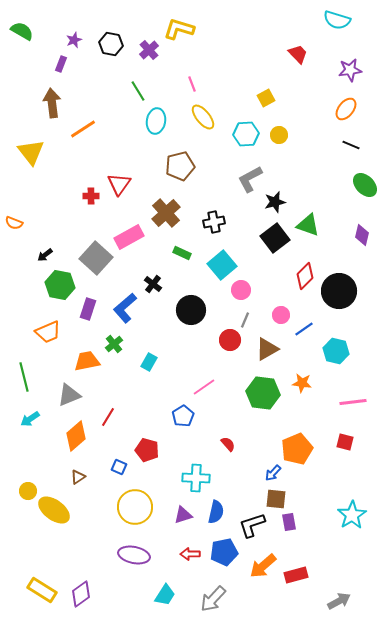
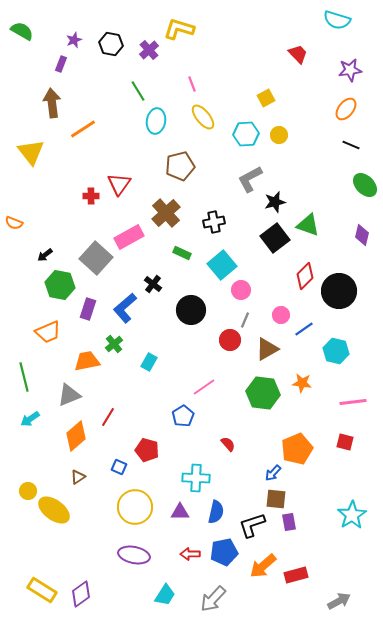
purple triangle at (183, 515): moved 3 px left, 3 px up; rotated 18 degrees clockwise
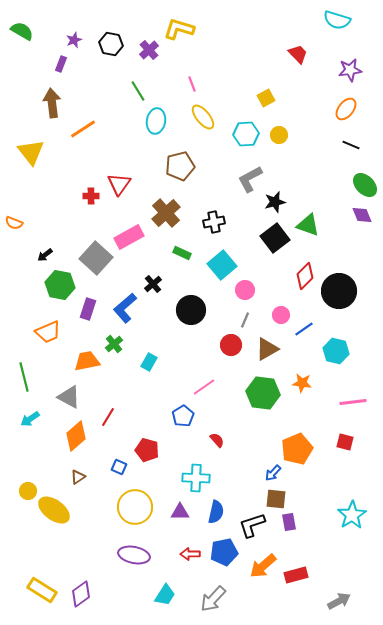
purple diamond at (362, 235): moved 20 px up; rotated 35 degrees counterclockwise
black cross at (153, 284): rotated 12 degrees clockwise
pink circle at (241, 290): moved 4 px right
red circle at (230, 340): moved 1 px right, 5 px down
gray triangle at (69, 395): moved 2 px down; rotated 50 degrees clockwise
red semicircle at (228, 444): moved 11 px left, 4 px up
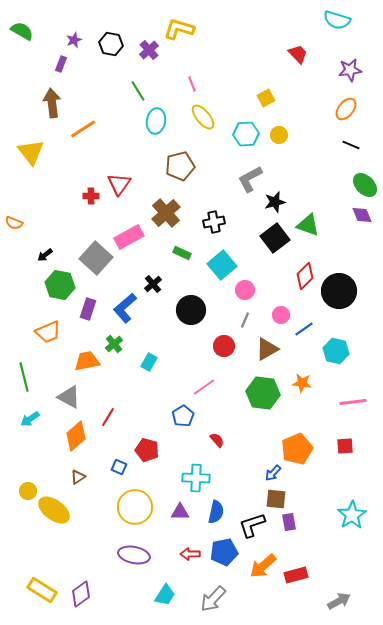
red circle at (231, 345): moved 7 px left, 1 px down
red square at (345, 442): moved 4 px down; rotated 18 degrees counterclockwise
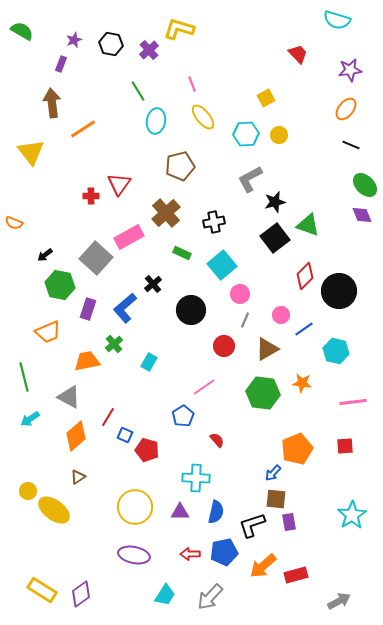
pink circle at (245, 290): moved 5 px left, 4 px down
blue square at (119, 467): moved 6 px right, 32 px up
gray arrow at (213, 599): moved 3 px left, 2 px up
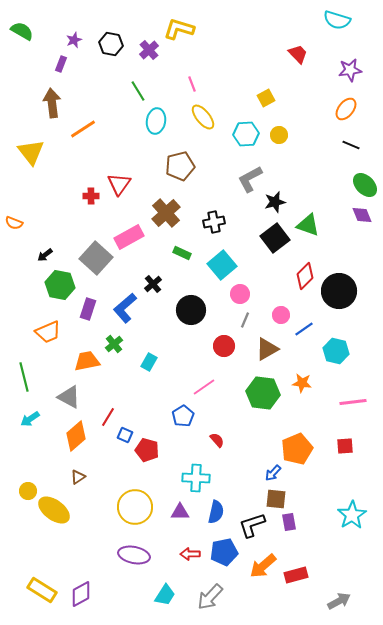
purple diamond at (81, 594): rotated 8 degrees clockwise
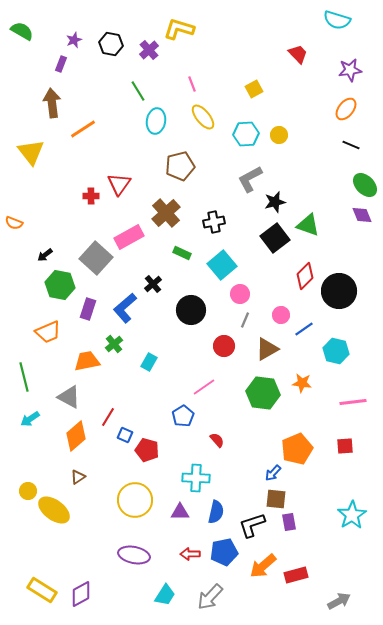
yellow square at (266, 98): moved 12 px left, 9 px up
yellow circle at (135, 507): moved 7 px up
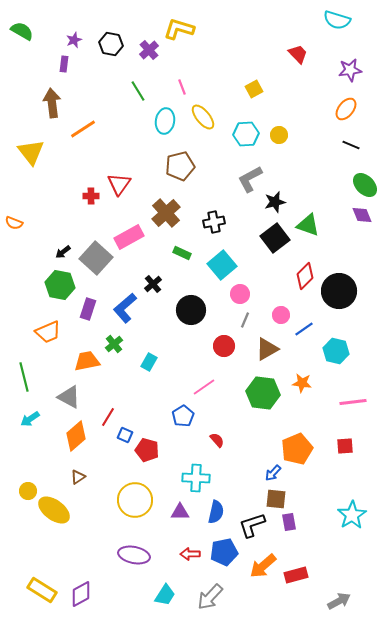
purple rectangle at (61, 64): moved 3 px right; rotated 14 degrees counterclockwise
pink line at (192, 84): moved 10 px left, 3 px down
cyan ellipse at (156, 121): moved 9 px right
black arrow at (45, 255): moved 18 px right, 3 px up
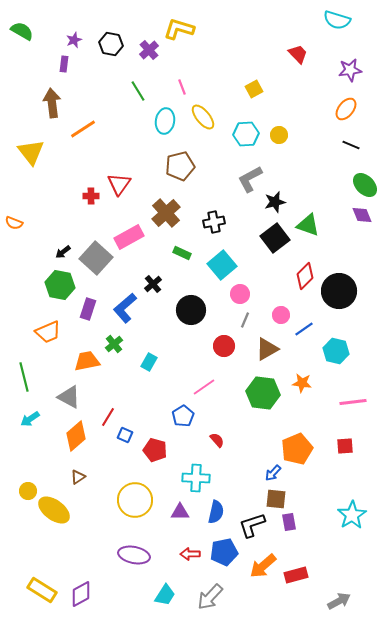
red pentagon at (147, 450): moved 8 px right
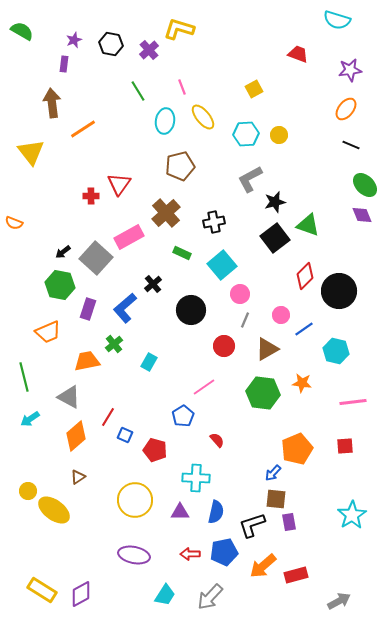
red trapezoid at (298, 54): rotated 25 degrees counterclockwise
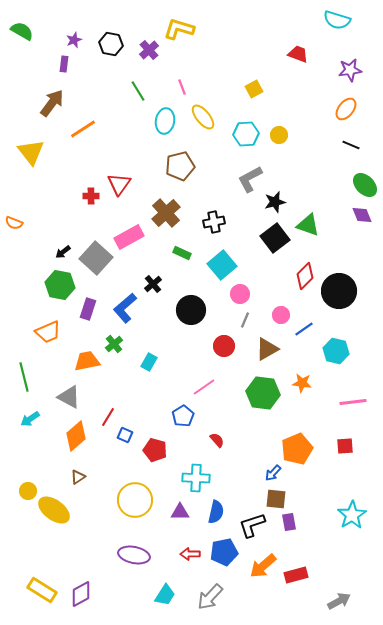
brown arrow at (52, 103): rotated 44 degrees clockwise
